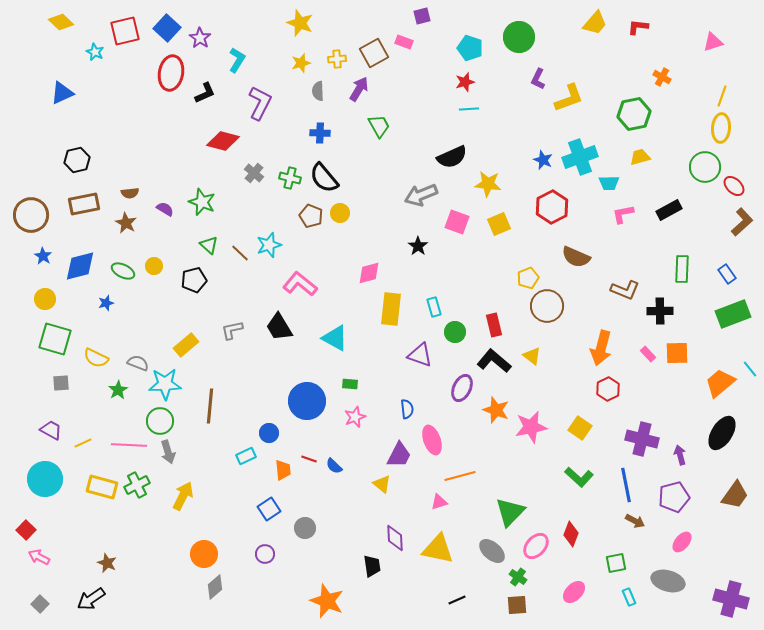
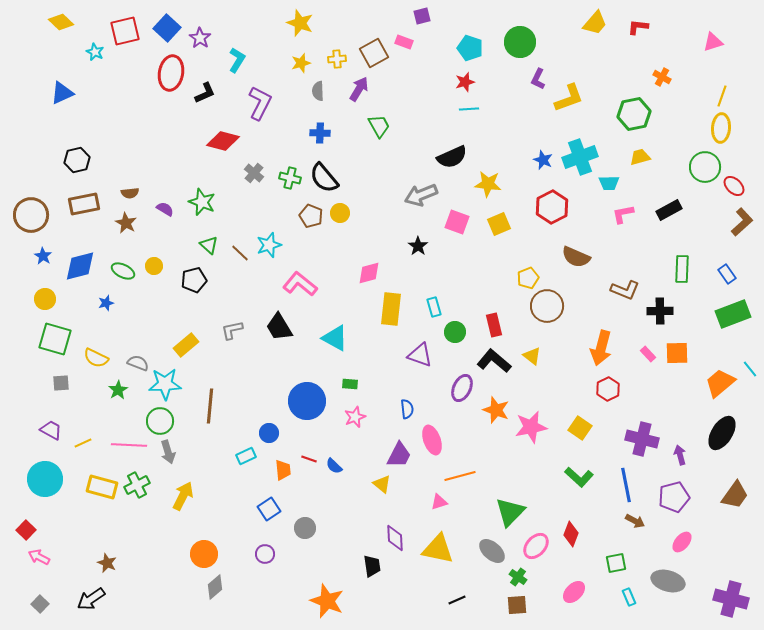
green circle at (519, 37): moved 1 px right, 5 px down
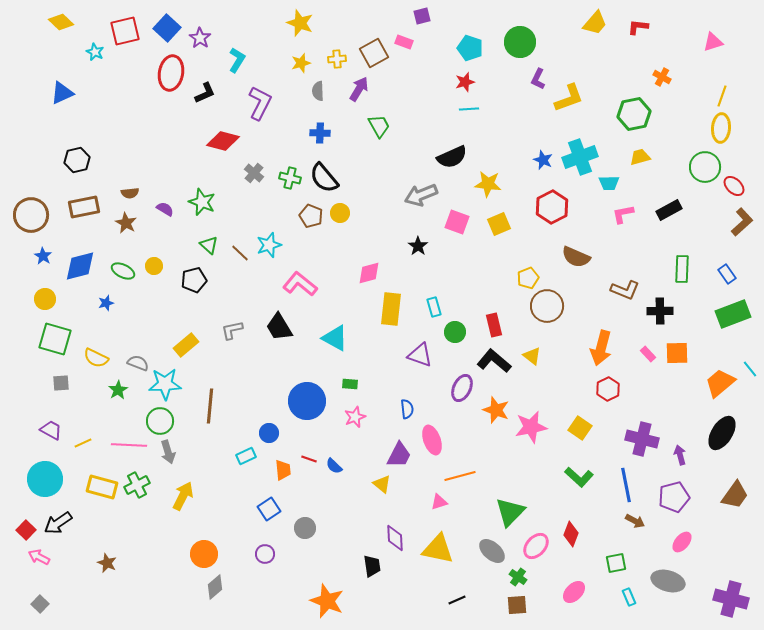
brown rectangle at (84, 204): moved 3 px down
black arrow at (91, 599): moved 33 px left, 76 px up
